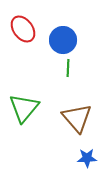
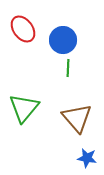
blue star: rotated 12 degrees clockwise
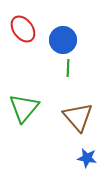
brown triangle: moved 1 px right, 1 px up
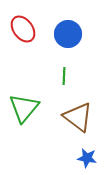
blue circle: moved 5 px right, 6 px up
green line: moved 4 px left, 8 px down
brown triangle: rotated 12 degrees counterclockwise
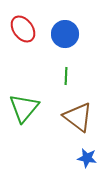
blue circle: moved 3 px left
green line: moved 2 px right
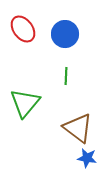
green triangle: moved 1 px right, 5 px up
brown triangle: moved 11 px down
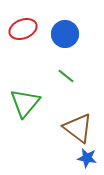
red ellipse: rotated 76 degrees counterclockwise
green line: rotated 54 degrees counterclockwise
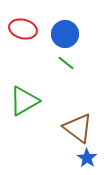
red ellipse: rotated 36 degrees clockwise
green line: moved 13 px up
green triangle: moved 1 px left, 2 px up; rotated 20 degrees clockwise
blue star: rotated 24 degrees clockwise
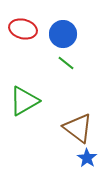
blue circle: moved 2 px left
